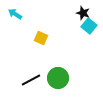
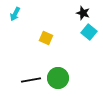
cyan arrow: rotated 96 degrees counterclockwise
cyan square: moved 6 px down
yellow square: moved 5 px right
black line: rotated 18 degrees clockwise
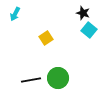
cyan square: moved 2 px up
yellow square: rotated 32 degrees clockwise
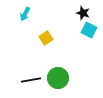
cyan arrow: moved 10 px right
cyan square: rotated 14 degrees counterclockwise
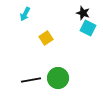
cyan square: moved 1 px left, 2 px up
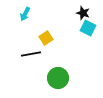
black line: moved 26 px up
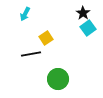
black star: rotated 16 degrees clockwise
cyan square: rotated 28 degrees clockwise
green circle: moved 1 px down
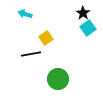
cyan arrow: rotated 80 degrees clockwise
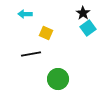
cyan arrow: rotated 16 degrees counterclockwise
yellow square: moved 5 px up; rotated 32 degrees counterclockwise
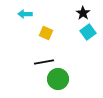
cyan square: moved 4 px down
black line: moved 13 px right, 8 px down
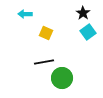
green circle: moved 4 px right, 1 px up
